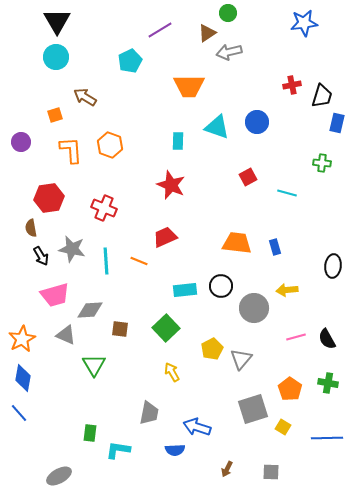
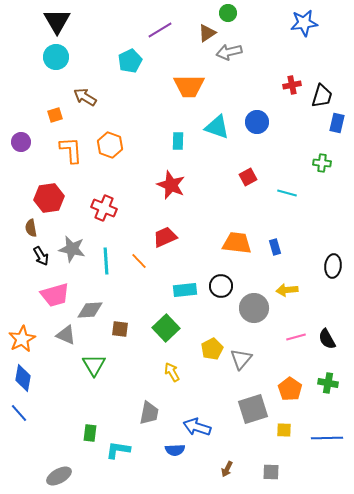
orange line at (139, 261): rotated 24 degrees clockwise
yellow square at (283, 427): moved 1 px right, 3 px down; rotated 28 degrees counterclockwise
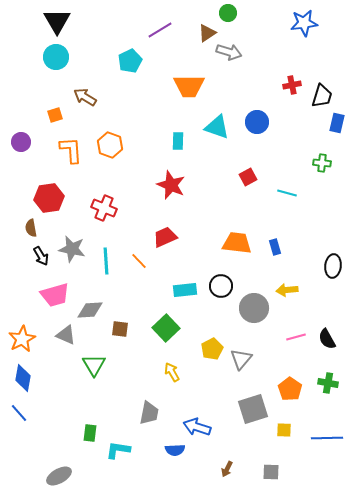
gray arrow at (229, 52): rotated 150 degrees counterclockwise
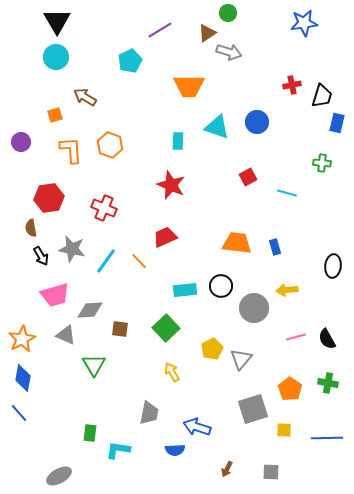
cyan line at (106, 261): rotated 40 degrees clockwise
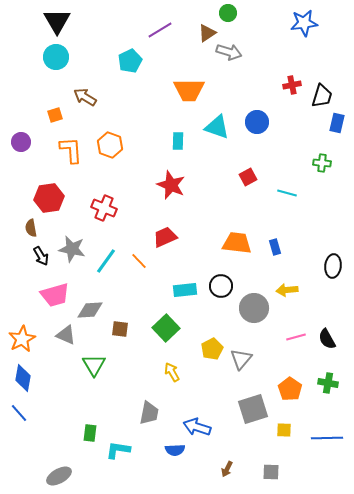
orange trapezoid at (189, 86): moved 4 px down
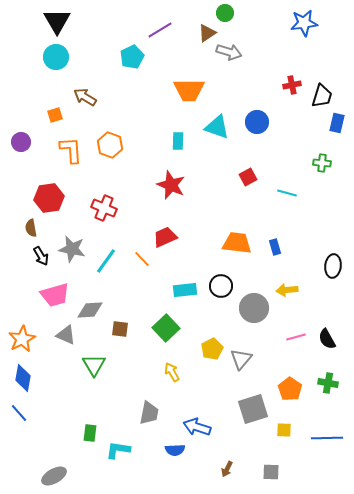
green circle at (228, 13): moved 3 px left
cyan pentagon at (130, 61): moved 2 px right, 4 px up
orange line at (139, 261): moved 3 px right, 2 px up
gray ellipse at (59, 476): moved 5 px left
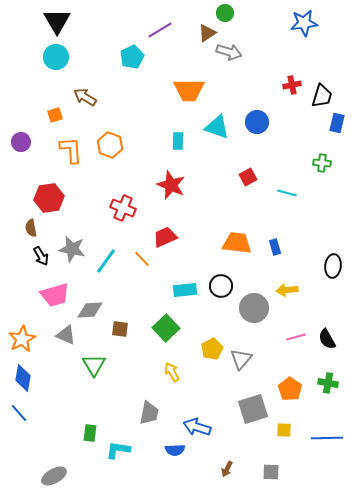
red cross at (104, 208): moved 19 px right
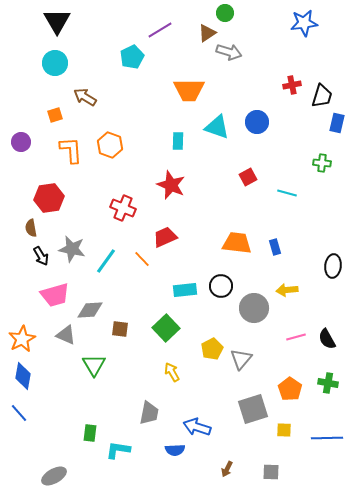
cyan circle at (56, 57): moved 1 px left, 6 px down
blue diamond at (23, 378): moved 2 px up
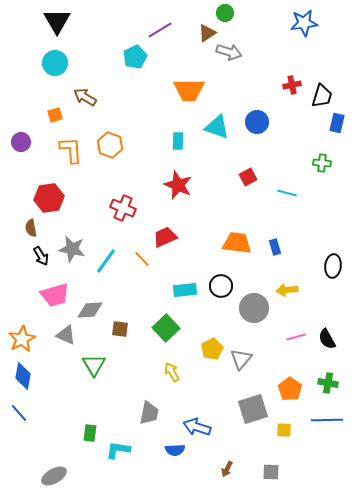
cyan pentagon at (132, 57): moved 3 px right
red star at (171, 185): moved 7 px right
blue line at (327, 438): moved 18 px up
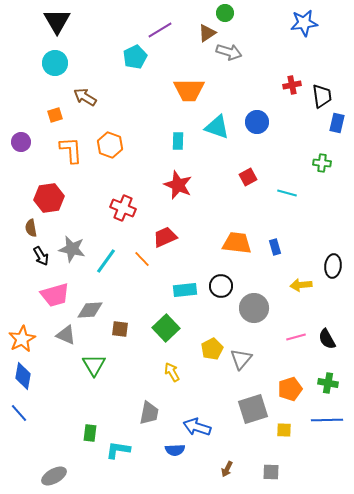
black trapezoid at (322, 96): rotated 25 degrees counterclockwise
yellow arrow at (287, 290): moved 14 px right, 5 px up
orange pentagon at (290, 389): rotated 20 degrees clockwise
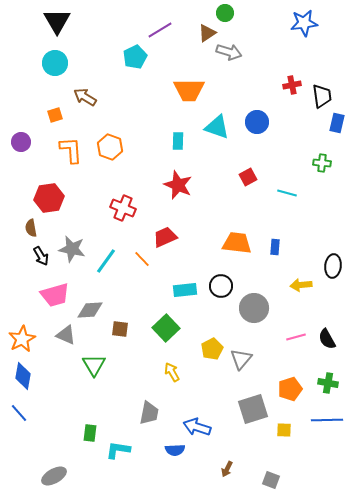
orange hexagon at (110, 145): moved 2 px down
blue rectangle at (275, 247): rotated 21 degrees clockwise
gray square at (271, 472): moved 8 px down; rotated 18 degrees clockwise
